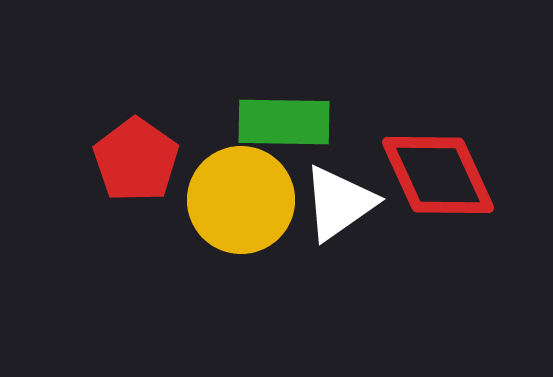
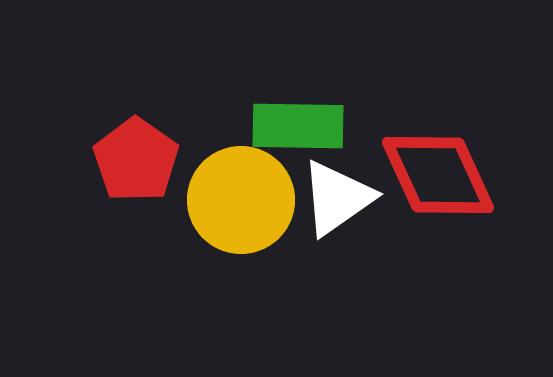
green rectangle: moved 14 px right, 4 px down
white triangle: moved 2 px left, 5 px up
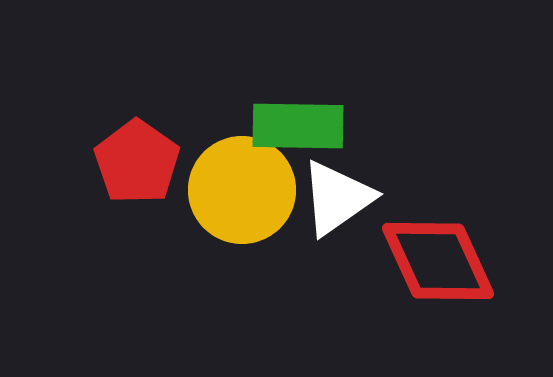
red pentagon: moved 1 px right, 2 px down
red diamond: moved 86 px down
yellow circle: moved 1 px right, 10 px up
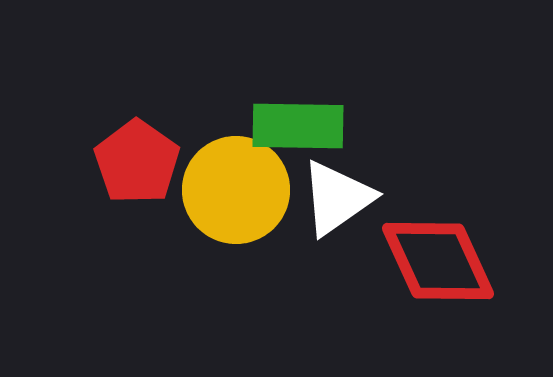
yellow circle: moved 6 px left
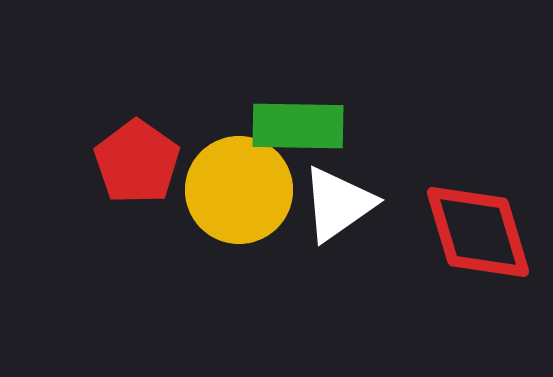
yellow circle: moved 3 px right
white triangle: moved 1 px right, 6 px down
red diamond: moved 40 px right, 29 px up; rotated 8 degrees clockwise
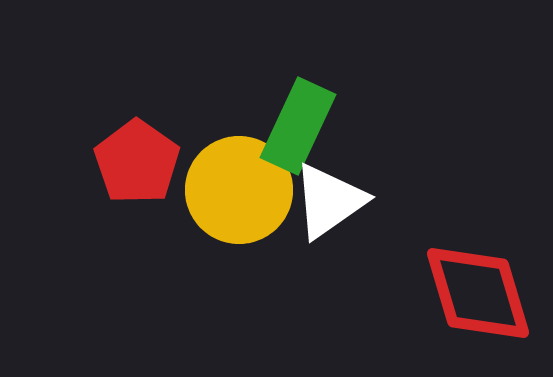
green rectangle: rotated 66 degrees counterclockwise
white triangle: moved 9 px left, 3 px up
red diamond: moved 61 px down
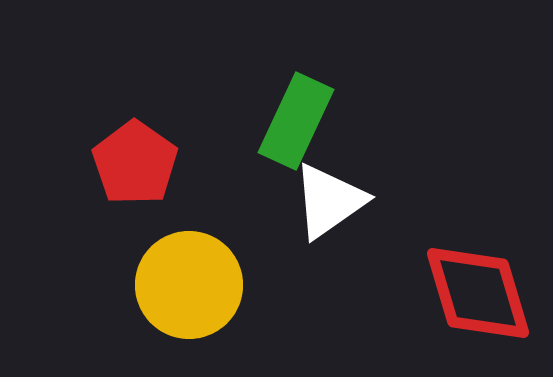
green rectangle: moved 2 px left, 5 px up
red pentagon: moved 2 px left, 1 px down
yellow circle: moved 50 px left, 95 px down
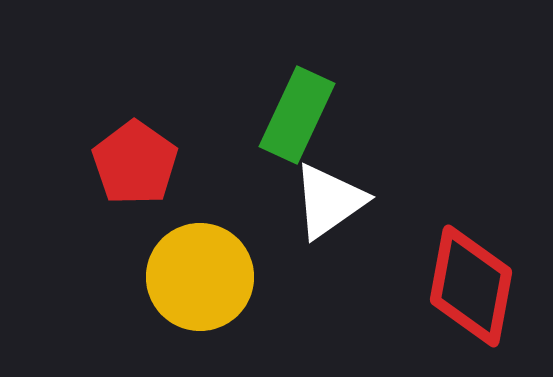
green rectangle: moved 1 px right, 6 px up
yellow circle: moved 11 px right, 8 px up
red diamond: moved 7 px left, 7 px up; rotated 27 degrees clockwise
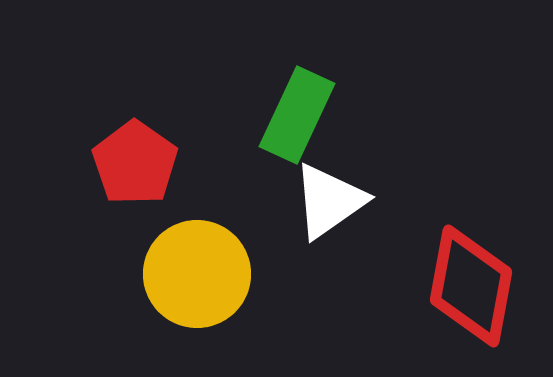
yellow circle: moved 3 px left, 3 px up
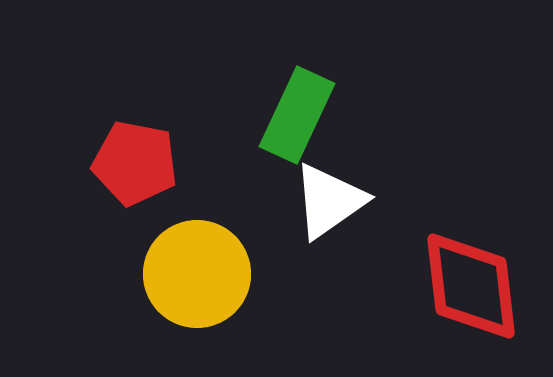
red pentagon: rotated 24 degrees counterclockwise
red diamond: rotated 17 degrees counterclockwise
